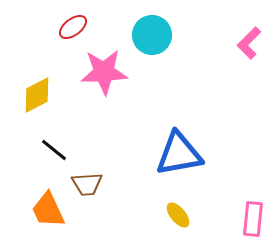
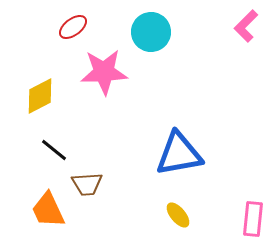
cyan circle: moved 1 px left, 3 px up
pink L-shape: moved 3 px left, 17 px up
yellow diamond: moved 3 px right, 1 px down
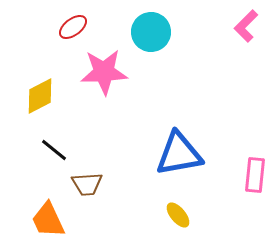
orange trapezoid: moved 10 px down
pink rectangle: moved 2 px right, 44 px up
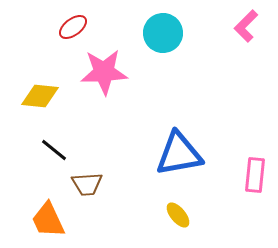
cyan circle: moved 12 px right, 1 px down
yellow diamond: rotated 33 degrees clockwise
